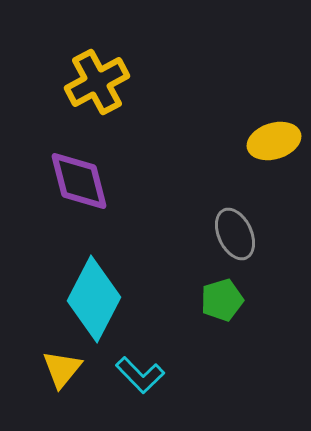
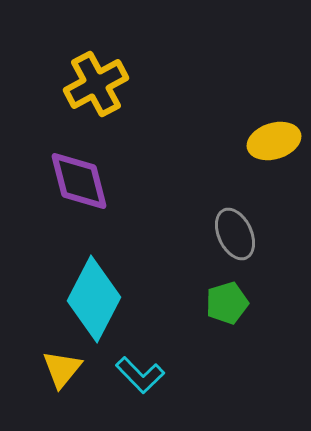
yellow cross: moved 1 px left, 2 px down
green pentagon: moved 5 px right, 3 px down
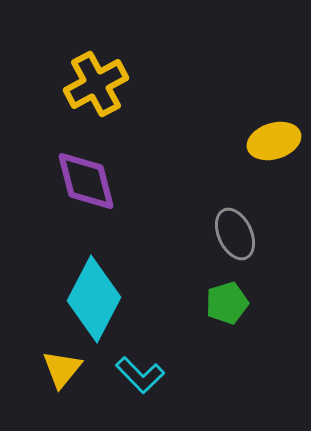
purple diamond: moved 7 px right
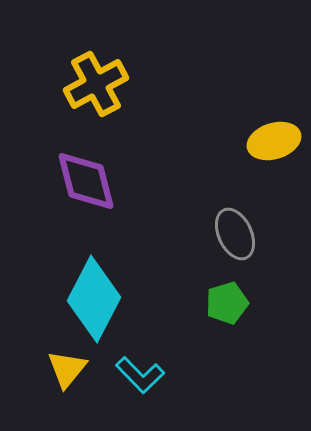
yellow triangle: moved 5 px right
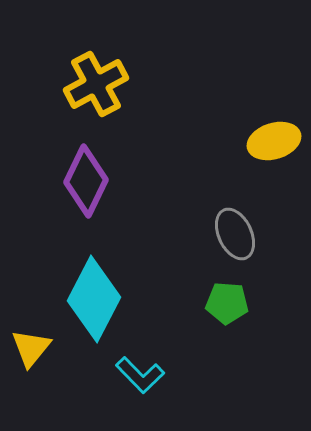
purple diamond: rotated 40 degrees clockwise
green pentagon: rotated 21 degrees clockwise
yellow triangle: moved 36 px left, 21 px up
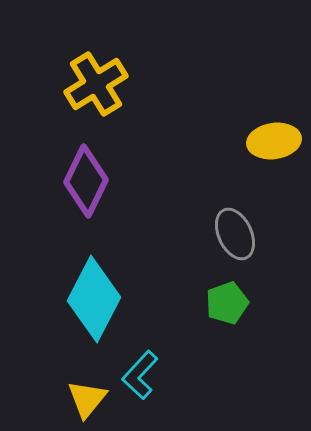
yellow cross: rotated 4 degrees counterclockwise
yellow ellipse: rotated 9 degrees clockwise
green pentagon: rotated 24 degrees counterclockwise
yellow triangle: moved 56 px right, 51 px down
cyan L-shape: rotated 87 degrees clockwise
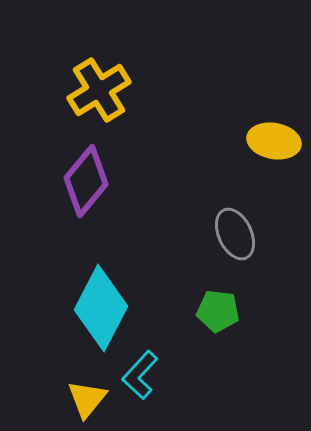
yellow cross: moved 3 px right, 6 px down
yellow ellipse: rotated 18 degrees clockwise
purple diamond: rotated 14 degrees clockwise
cyan diamond: moved 7 px right, 9 px down
green pentagon: moved 9 px left, 8 px down; rotated 27 degrees clockwise
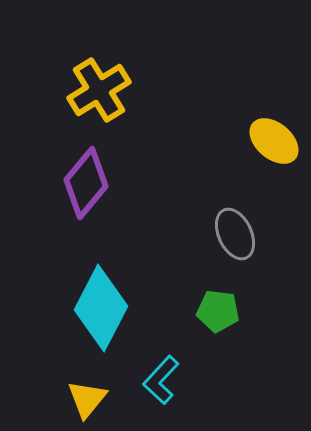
yellow ellipse: rotated 30 degrees clockwise
purple diamond: moved 2 px down
cyan L-shape: moved 21 px right, 5 px down
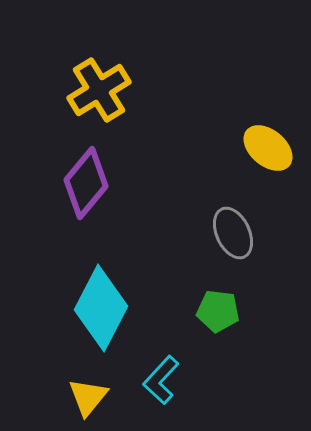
yellow ellipse: moved 6 px left, 7 px down
gray ellipse: moved 2 px left, 1 px up
yellow triangle: moved 1 px right, 2 px up
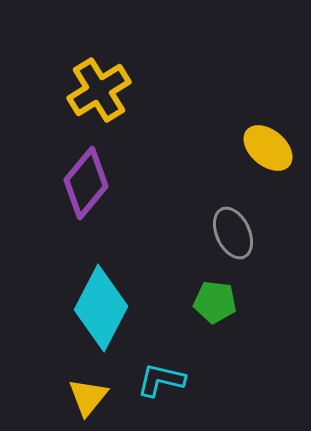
green pentagon: moved 3 px left, 9 px up
cyan L-shape: rotated 60 degrees clockwise
